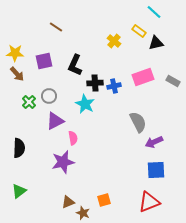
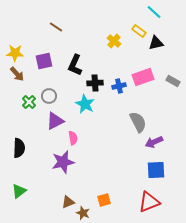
blue cross: moved 5 px right
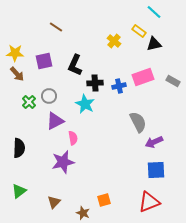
black triangle: moved 2 px left, 1 px down
brown triangle: moved 14 px left; rotated 24 degrees counterclockwise
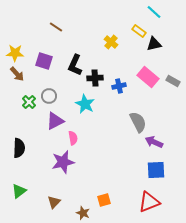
yellow cross: moved 3 px left, 1 px down
purple square: rotated 30 degrees clockwise
pink rectangle: moved 5 px right; rotated 60 degrees clockwise
black cross: moved 5 px up
purple arrow: rotated 48 degrees clockwise
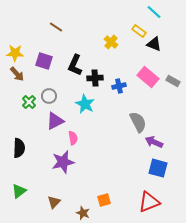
black triangle: rotated 35 degrees clockwise
blue square: moved 2 px right, 2 px up; rotated 18 degrees clockwise
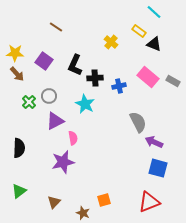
purple square: rotated 18 degrees clockwise
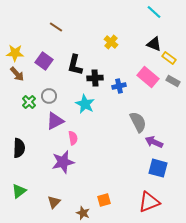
yellow rectangle: moved 30 px right, 27 px down
black L-shape: rotated 10 degrees counterclockwise
